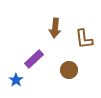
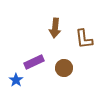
purple rectangle: moved 3 px down; rotated 18 degrees clockwise
brown circle: moved 5 px left, 2 px up
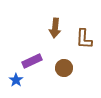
brown L-shape: rotated 10 degrees clockwise
purple rectangle: moved 2 px left, 1 px up
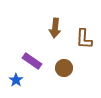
purple rectangle: rotated 60 degrees clockwise
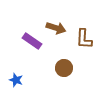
brown arrow: moved 1 px right; rotated 78 degrees counterclockwise
purple rectangle: moved 20 px up
blue star: rotated 16 degrees counterclockwise
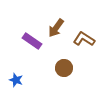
brown arrow: rotated 108 degrees clockwise
brown L-shape: rotated 120 degrees clockwise
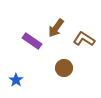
blue star: rotated 16 degrees clockwise
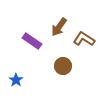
brown arrow: moved 3 px right, 1 px up
brown circle: moved 1 px left, 2 px up
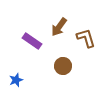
brown L-shape: moved 2 px right, 1 px up; rotated 40 degrees clockwise
blue star: rotated 16 degrees clockwise
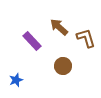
brown arrow: rotated 96 degrees clockwise
purple rectangle: rotated 12 degrees clockwise
